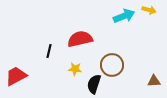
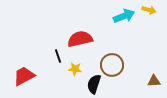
black line: moved 9 px right, 5 px down; rotated 32 degrees counterclockwise
red trapezoid: moved 8 px right
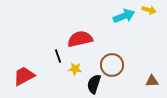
brown triangle: moved 2 px left
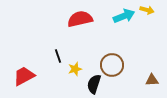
yellow arrow: moved 2 px left
red semicircle: moved 20 px up
yellow star: rotated 24 degrees counterclockwise
brown triangle: moved 1 px up
